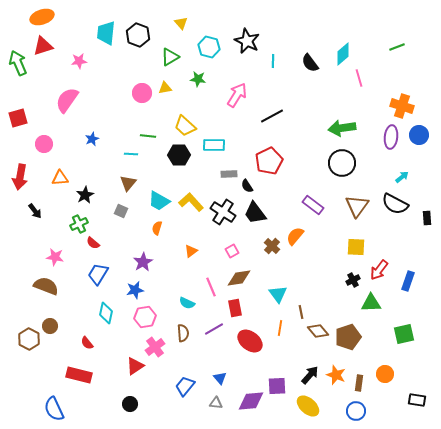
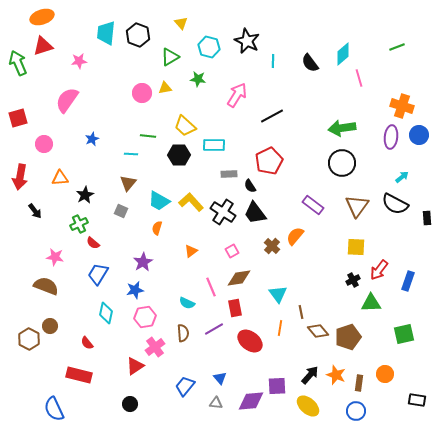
black semicircle at (247, 186): moved 3 px right
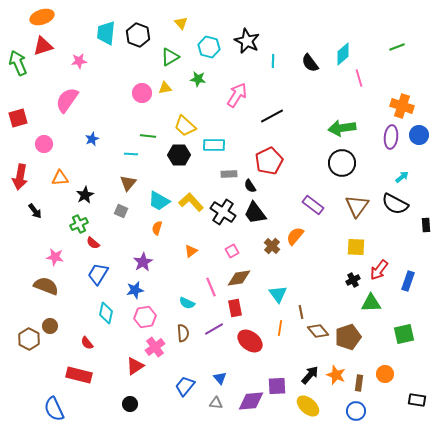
black rectangle at (427, 218): moved 1 px left, 7 px down
